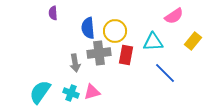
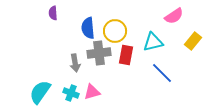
cyan triangle: rotated 10 degrees counterclockwise
blue line: moved 3 px left
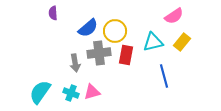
blue semicircle: rotated 125 degrees counterclockwise
yellow rectangle: moved 11 px left, 1 px down
blue line: moved 2 px right, 3 px down; rotated 30 degrees clockwise
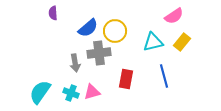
red rectangle: moved 24 px down
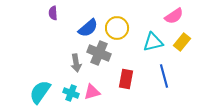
yellow circle: moved 2 px right, 3 px up
gray cross: rotated 30 degrees clockwise
gray arrow: moved 1 px right
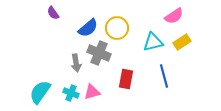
purple semicircle: rotated 32 degrees counterclockwise
yellow rectangle: rotated 18 degrees clockwise
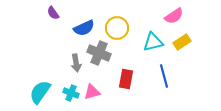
blue semicircle: moved 4 px left; rotated 15 degrees clockwise
